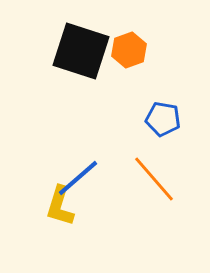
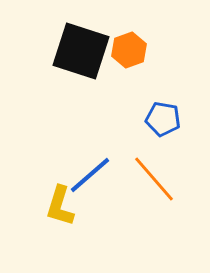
blue line: moved 12 px right, 3 px up
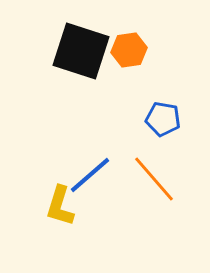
orange hexagon: rotated 12 degrees clockwise
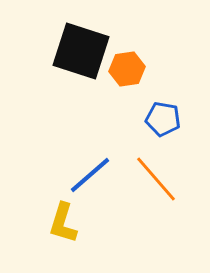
orange hexagon: moved 2 px left, 19 px down
orange line: moved 2 px right
yellow L-shape: moved 3 px right, 17 px down
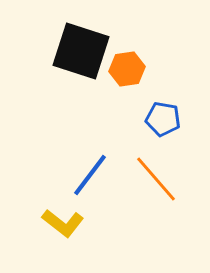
blue line: rotated 12 degrees counterclockwise
yellow L-shape: rotated 69 degrees counterclockwise
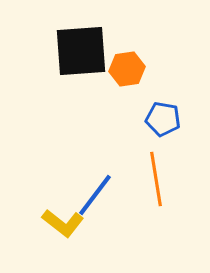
black square: rotated 22 degrees counterclockwise
blue line: moved 5 px right, 20 px down
orange line: rotated 32 degrees clockwise
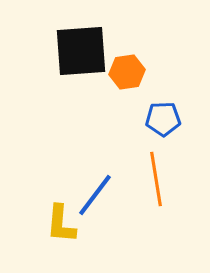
orange hexagon: moved 3 px down
blue pentagon: rotated 12 degrees counterclockwise
yellow L-shape: moved 2 px left, 1 px down; rotated 57 degrees clockwise
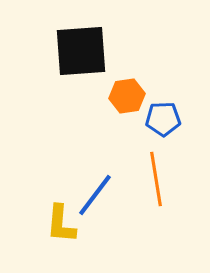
orange hexagon: moved 24 px down
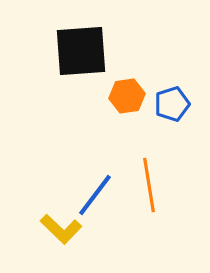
blue pentagon: moved 9 px right, 15 px up; rotated 16 degrees counterclockwise
orange line: moved 7 px left, 6 px down
yellow L-shape: moved 5 px down; rotated 51 degrees counterclockwise
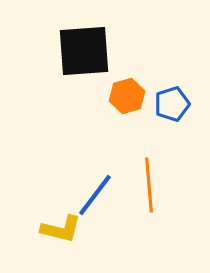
black square: moved 3 px right
orange hexagon: rotated 8 degrees counterclockwise
orange line: rotated 4 degrees clockwise
yellow L-shape: rotated 30 degrees counterclockwise
